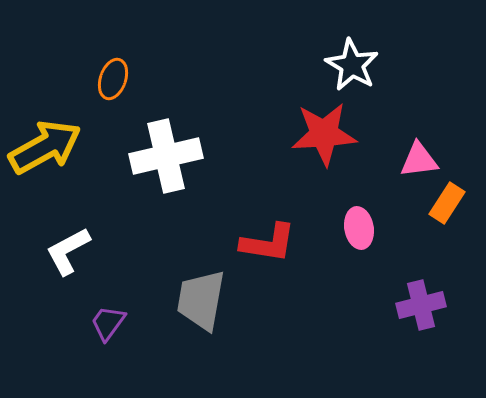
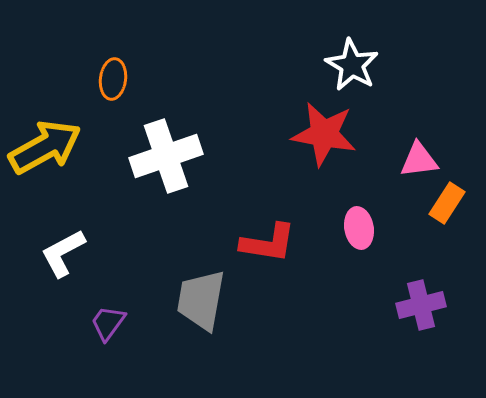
orange ellipse: rotated 12 degrees counterclockwise
red star: rotated 14 degrees clockwise
white cross: rotated 6 degrees counterclockwise
white L-shape: moved 5 px left, 2 px down
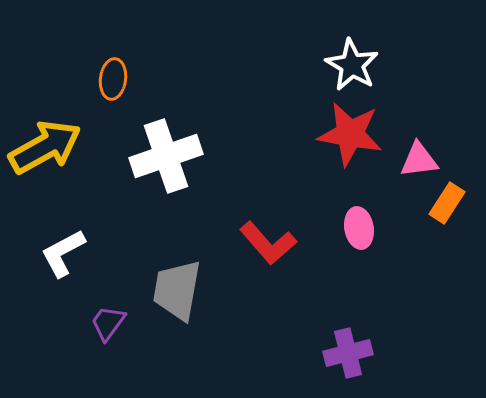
red star: moved 26 px right
red L-shape: rotated 40 degrees clockwise
gray trapezoid: moved 24 px left, 10 px up
purple cross: moved 73 px left, 48 px down
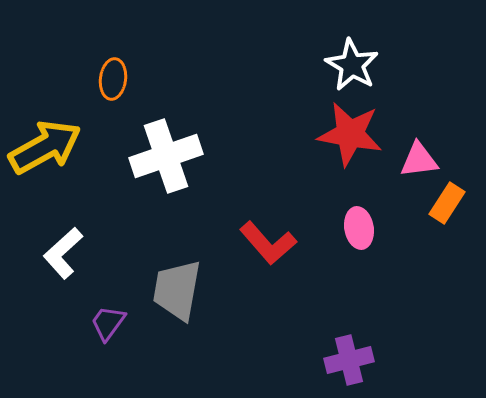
white L-shape: rotated 14 degrees counterclockwise
purple cross: moved 1 px right, 7 px down
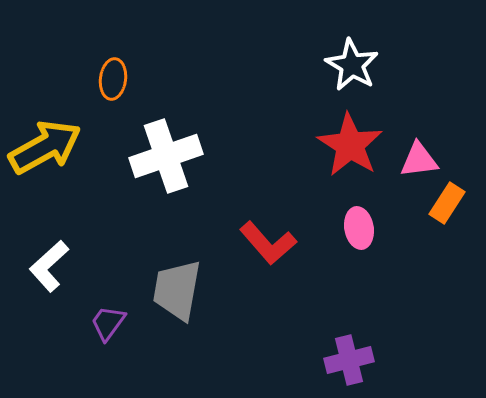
red star: moved 11 px down; rotated 22 degrees clockwise
white L-shape: moved 14 px left, 13 px down
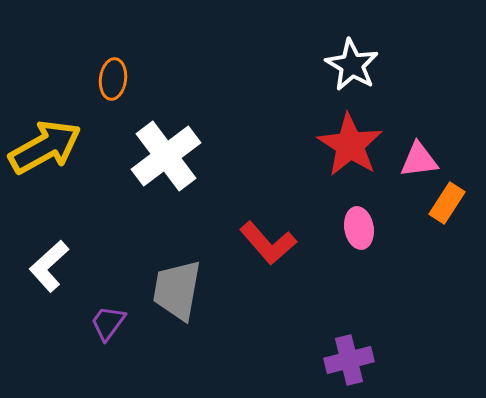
white cross: rotated 18 degrees counterclockwise
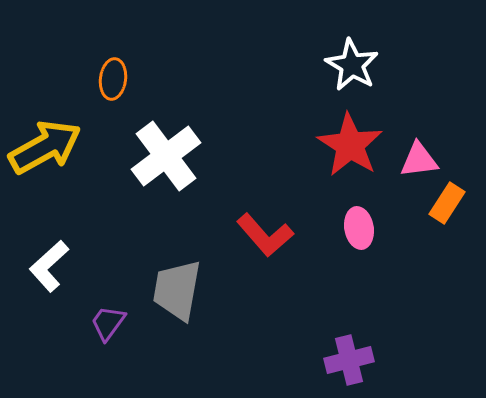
red L-shape: moved 3 px left, 8 px up
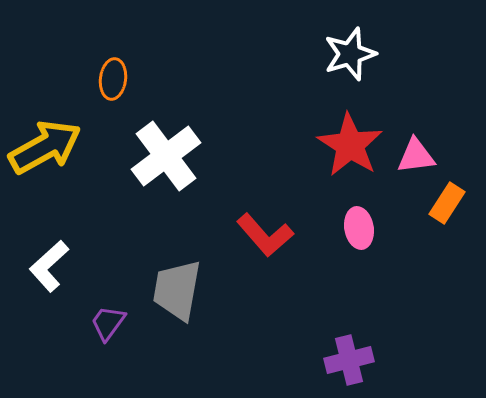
white star: moved 2 px left, 11 px up; rotated 24 degrees clockwise
pink triangle: moved 3 px left, 4 px up
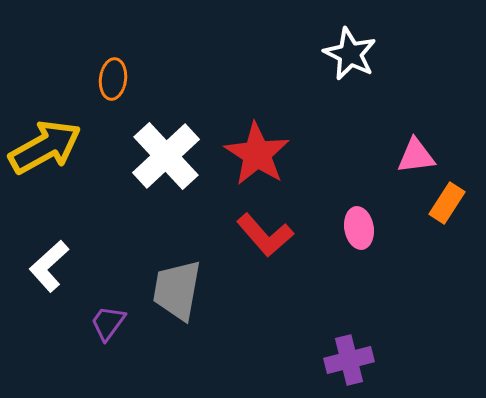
white star: rotated 28 degrees counterclockwise
red star: moved 93 px left, 9 px down
white cross: rotated 6 degrees counterclockwise
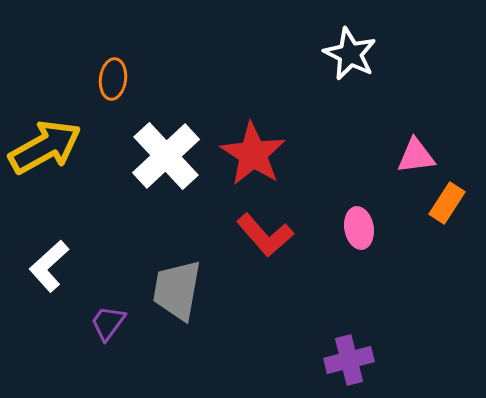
red star: moved 4 px left
